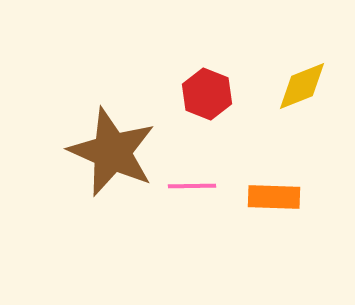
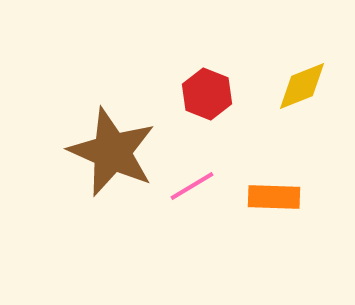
pink line: rotated 30 degrees counterclockwise
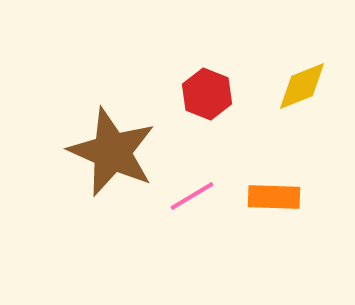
pink line: moved 10 px down
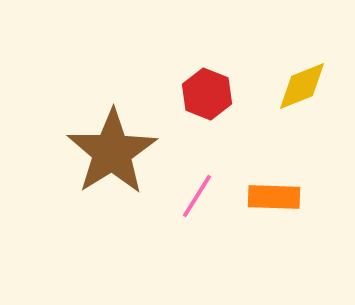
brown star: rotated 16 degrees clockwise
pink line: moved 5 px right; rotated 27 degrees counterclockwise
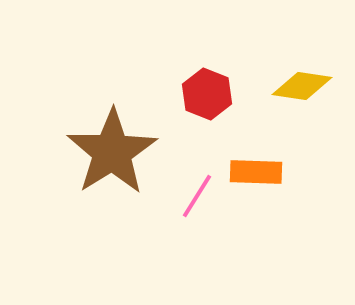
yellow diamond: rotated 30 degrees clockwise
orange rectangle: moved 18 px left, 25 px up
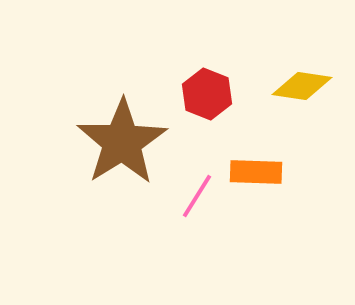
brown star: moved 10 px right, 10 px up
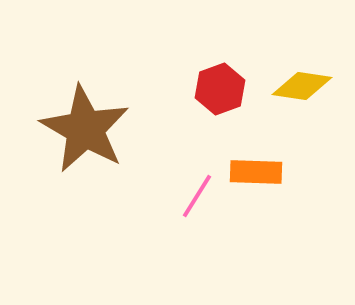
red hexagon: moved 13 px right, 5 px up; rotated 18 degrees clockwise
brown star: moved 37 px left, 13 px up; rotated 10 degrees counterclockwise
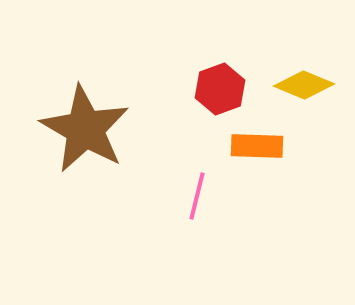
yellow diamond: moved 2 px right, 1 px up; rotated 14 degrees clockwise
orange rectangle: moved 1 px right, 26 px up
pink line: rotated 18 degrees counterclockwise
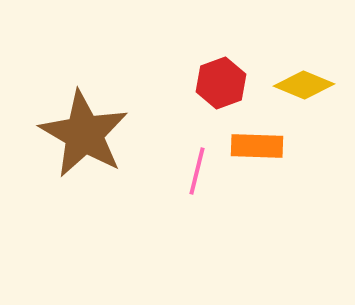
red hexagon: moved 1 px right, 6 px up
brown star: moved 1 px left, 5 px down
pink line: moved 25 px up
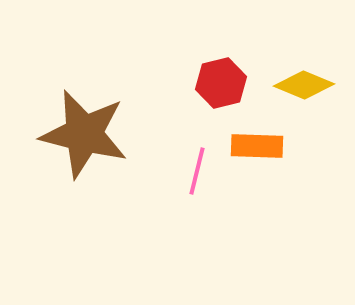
red hexagon: rotated 6 degrees clockwise
brown star: rotated 16 degrees counterclockwise
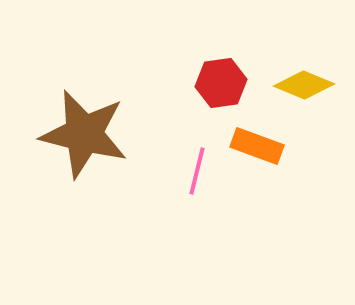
red hexagon: rotated 6 degrees clockwise
orange rectangle: rotated 18 degrees clockwise
